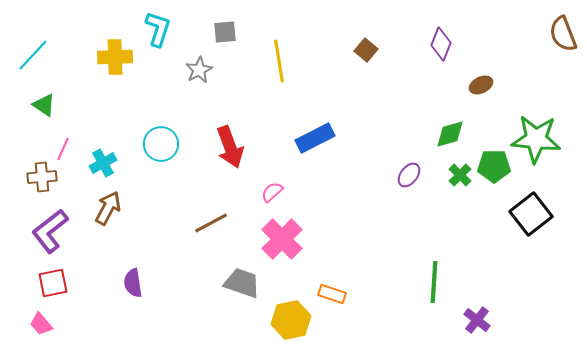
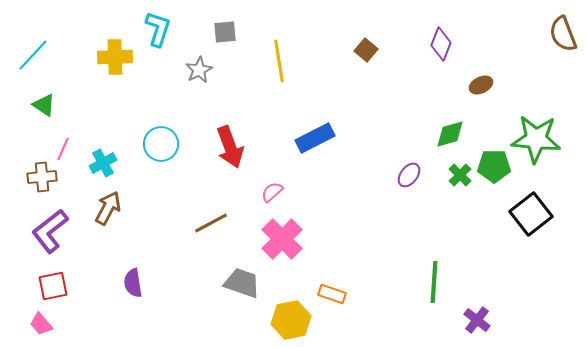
red square: moved 3 px down
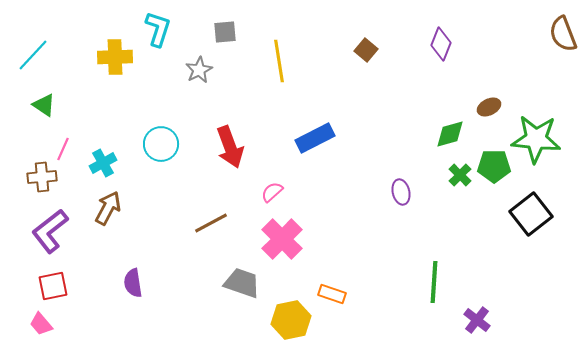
brown ellipse: moved 8 px right, 22 px down
purple ellipse: moved 8 px left, 17 px down; rotated 50 degrees counterclockwise
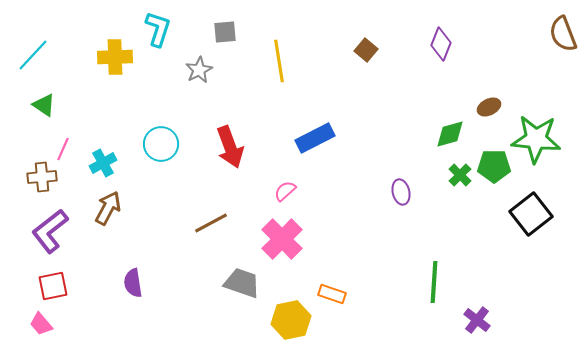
pink semicircle: moved 13 px right, 1 px up
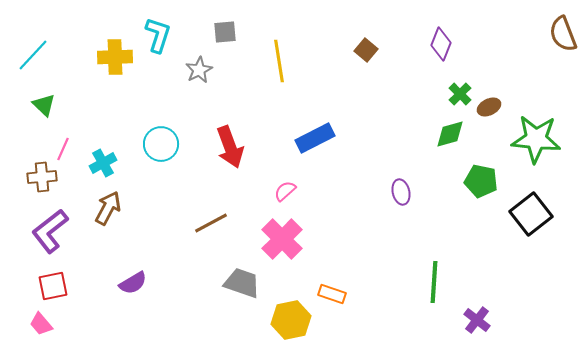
cyan L-shape: moved 6 px down
green triangle: rotated 10 degrees clockwise
green pentagon: moved 13 px left, 15 px down; rotated 12 degrees clockwise
green cross: moved 81 px up
purple semicircle: rotated 112 degrees counterclockwise
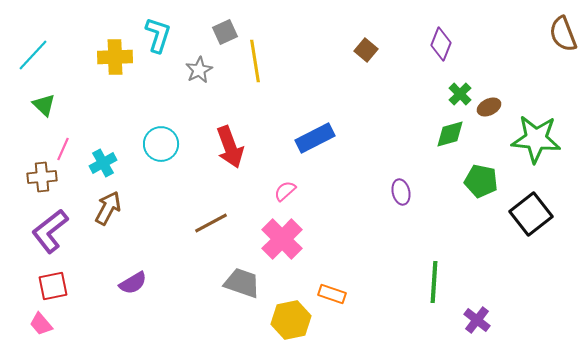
gray square: rotated 20 degrees counterclockwise
yellow line: moved 24 px left
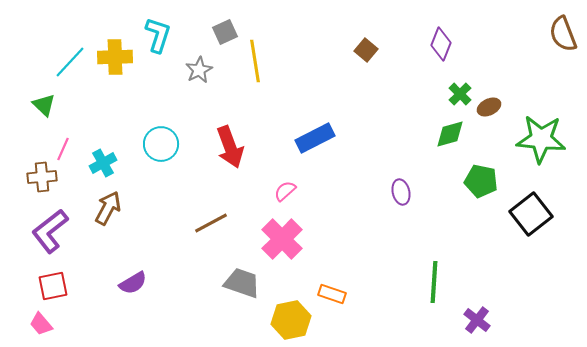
cyan line: moved 37 px right, 7 px down
green star: moved 5 px right
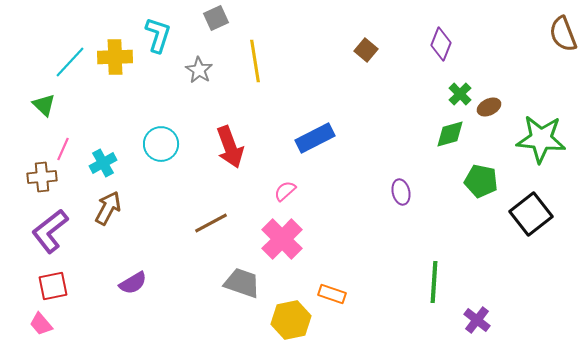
gray square: moved 9 px left, 14 px up
gray star: rotated 12 degrees counterclockwise
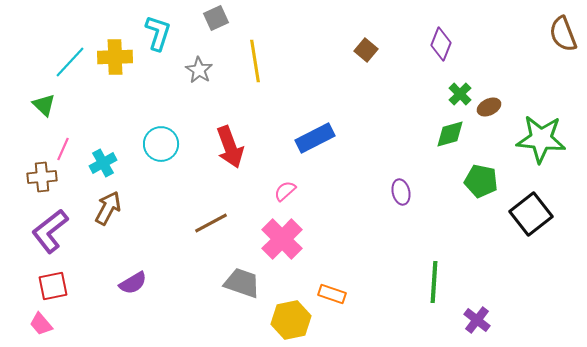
cyan L-shape: moved 2 px up
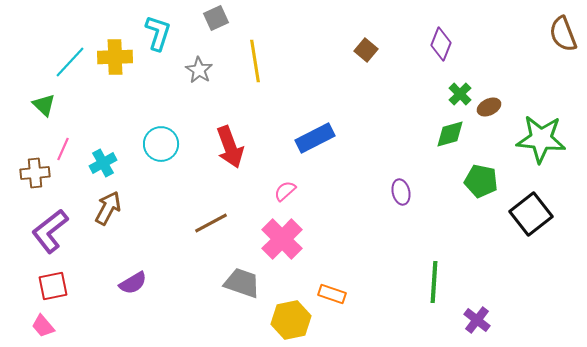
brown cross: moved 7 px left, 4 px up
pink trapezoid: moved 2 px right, 2 px down
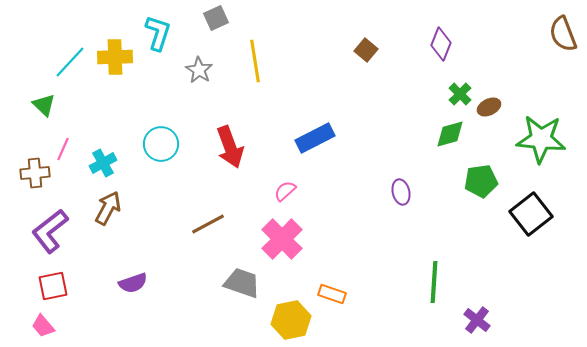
green pentagon: rotated 20 degrees counterclockwise
brown line: moved 3 px left, 1 px down
purple semicircle: rotated 12 degrees clockwise
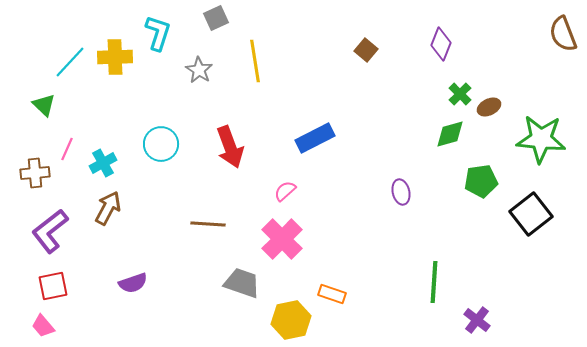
pink line: moved 4 px right
brown line: rotated 32 degrees clockwise
